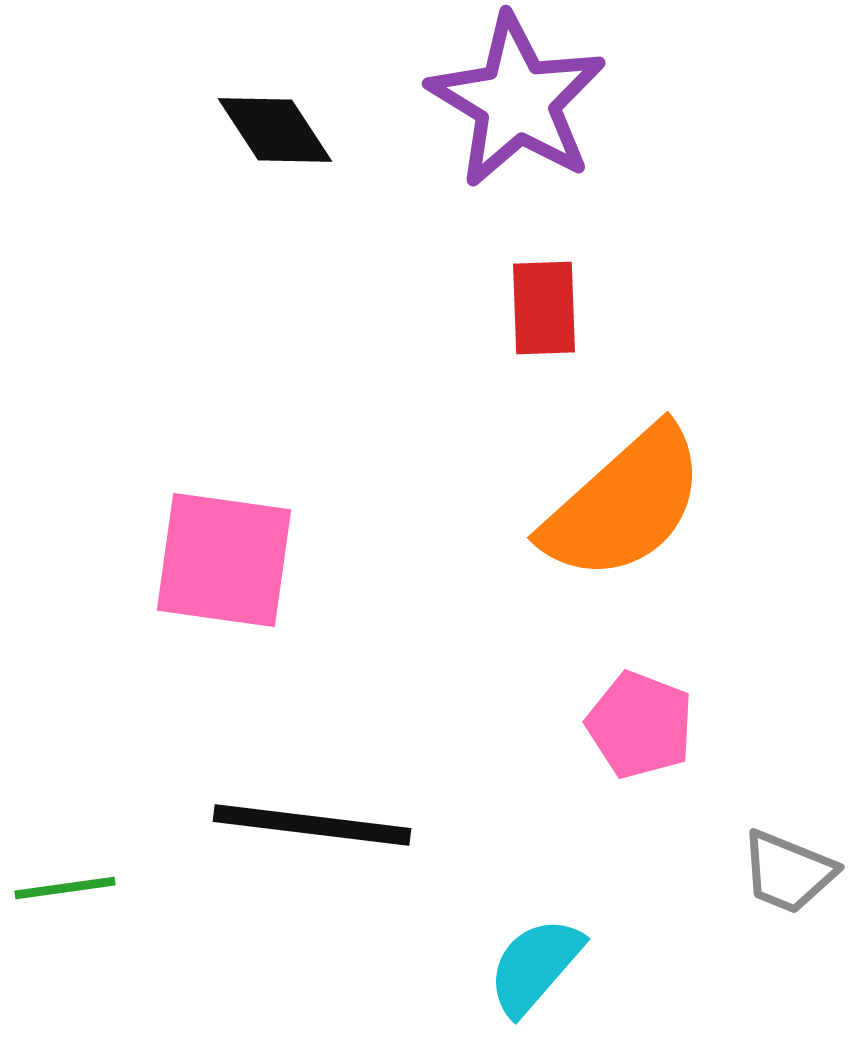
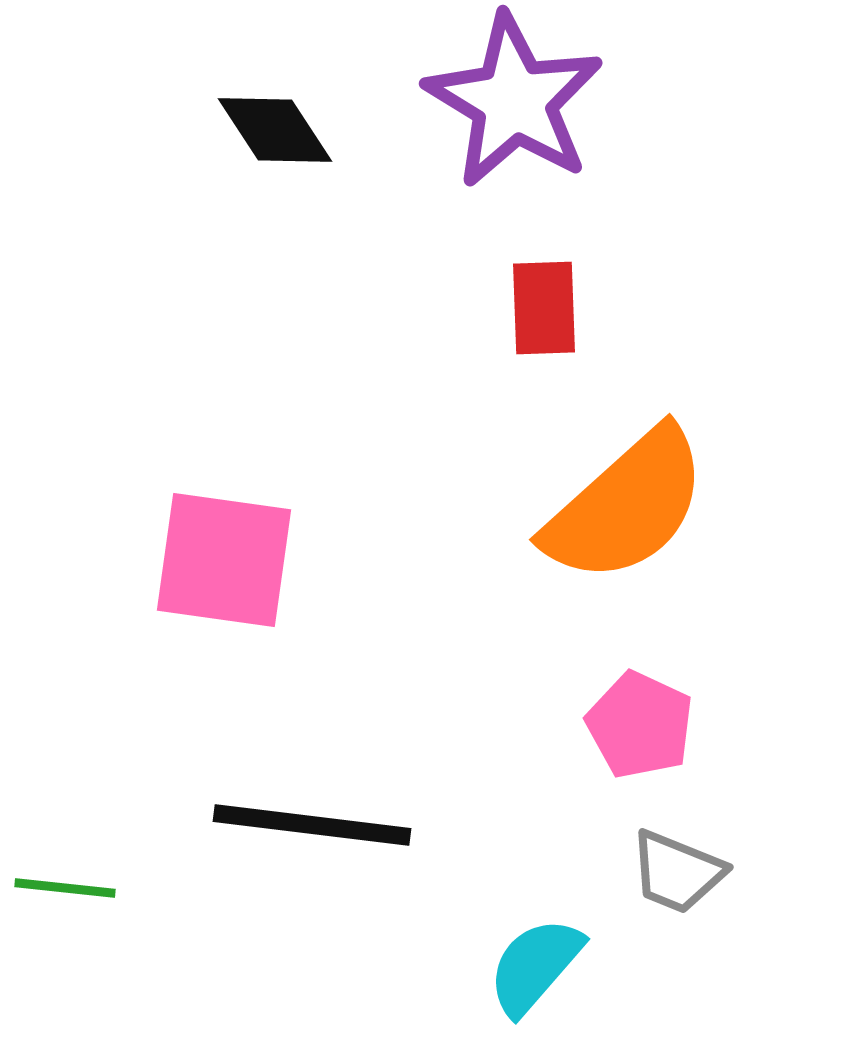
purple star: moved 3 px left
orange semicircle: moved 2 px right, 2 px down
pink pentagon: rotated 4 degrees clockwise
gray trapezoid: moved 111 px left
green line: rotated 14 degrees clockwise
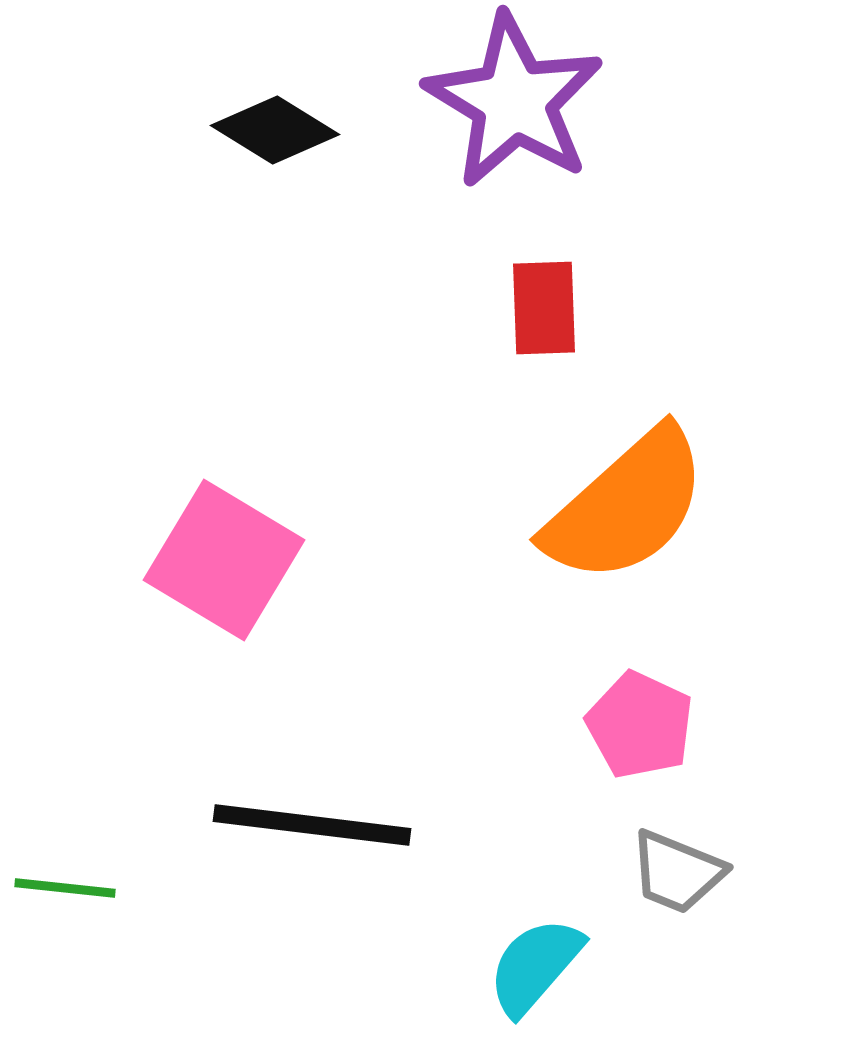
black diamond: rotated 25 degrees counterclockwise
pink square: rotated 23 degrees clockwise
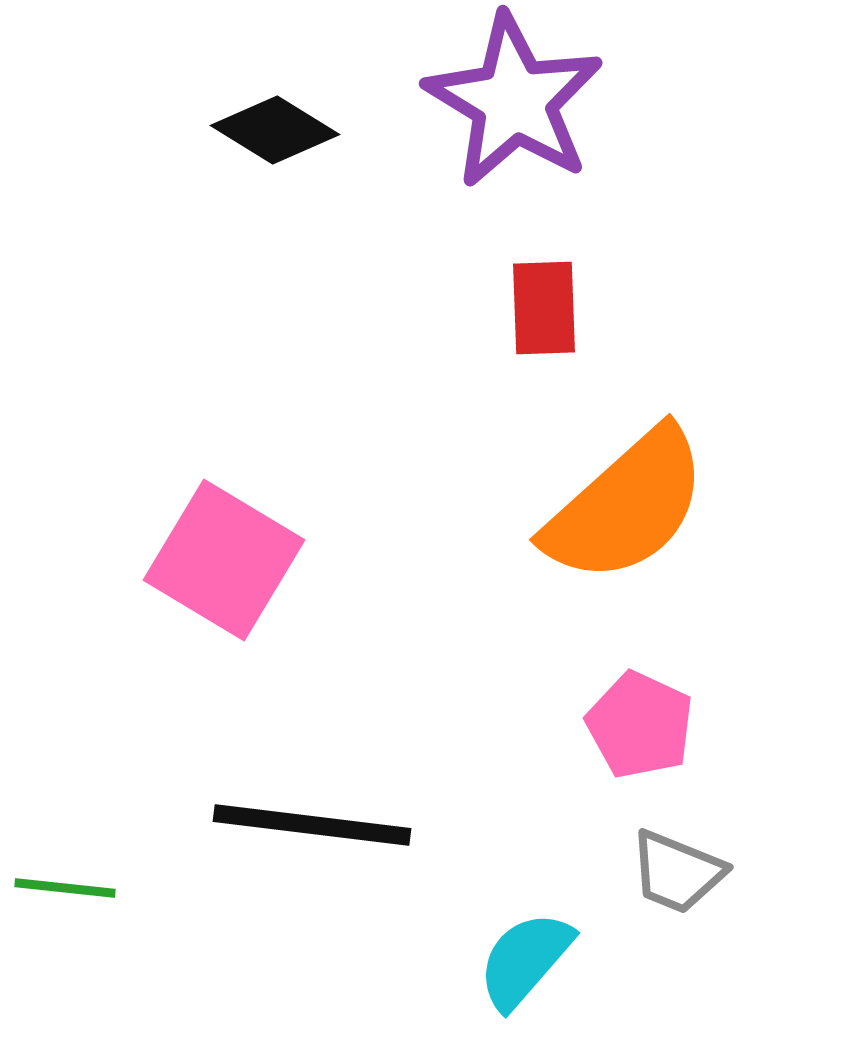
cyan semicircle: moved 10 px left, 6 px up
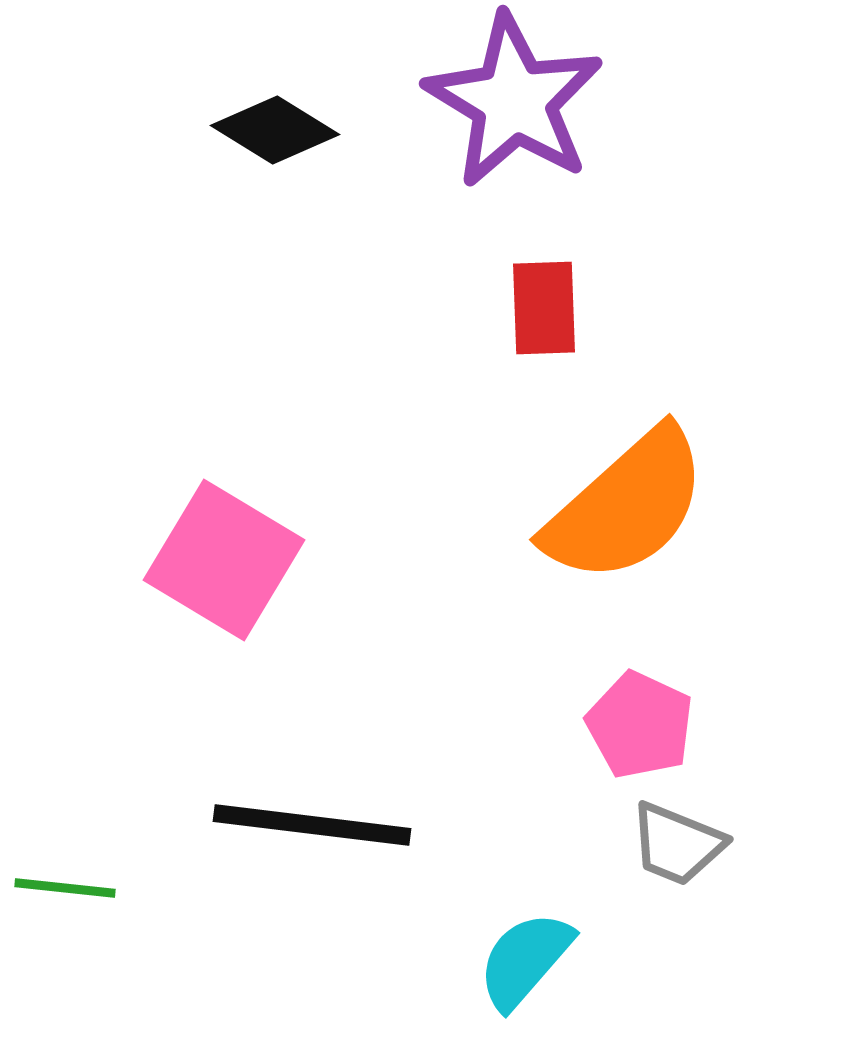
gray trapezoid: moved 28 px up
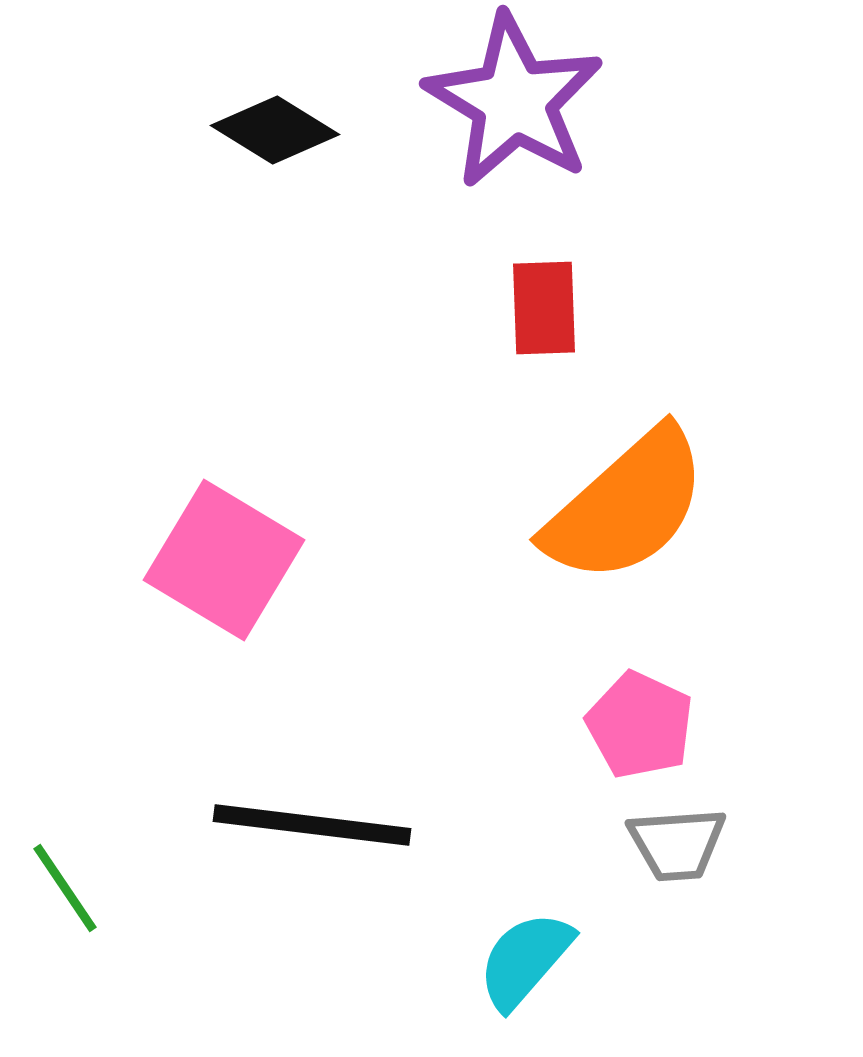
gray trapezoid: rotated 26 degrees counterclockwise
green line: rotated 50 degrees clockwise
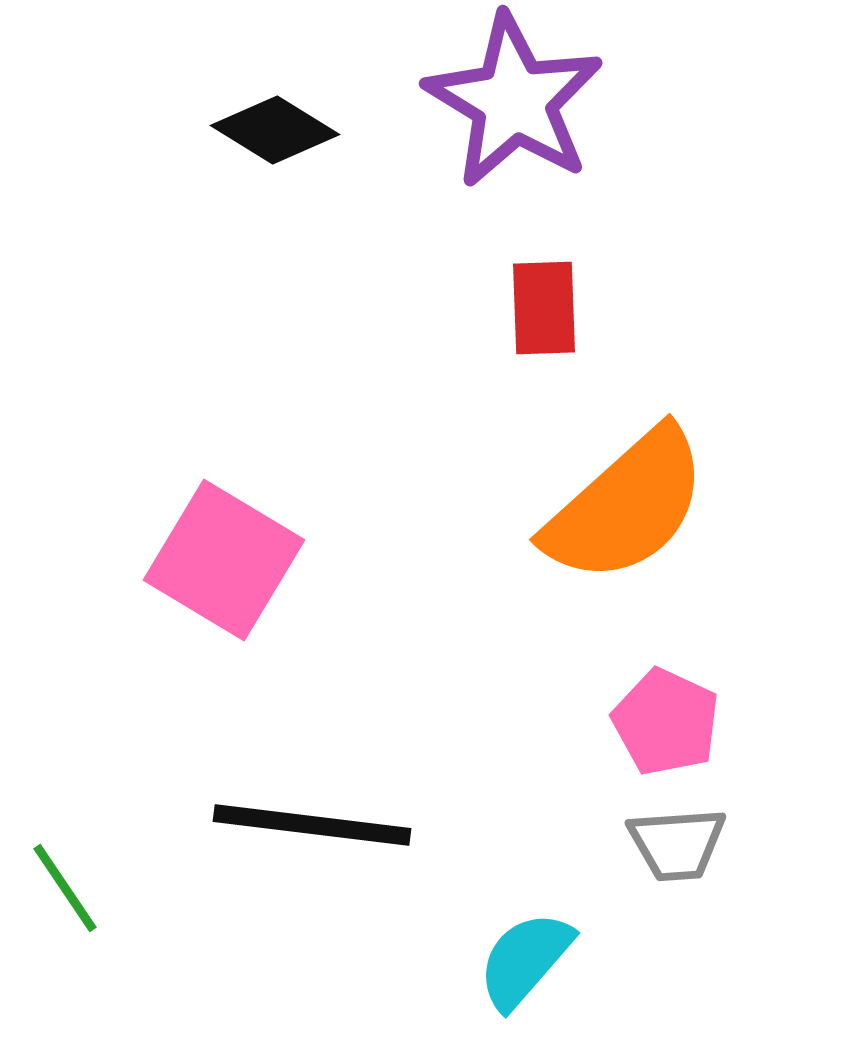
pink pentagon: moved 26 px right, 3 px up
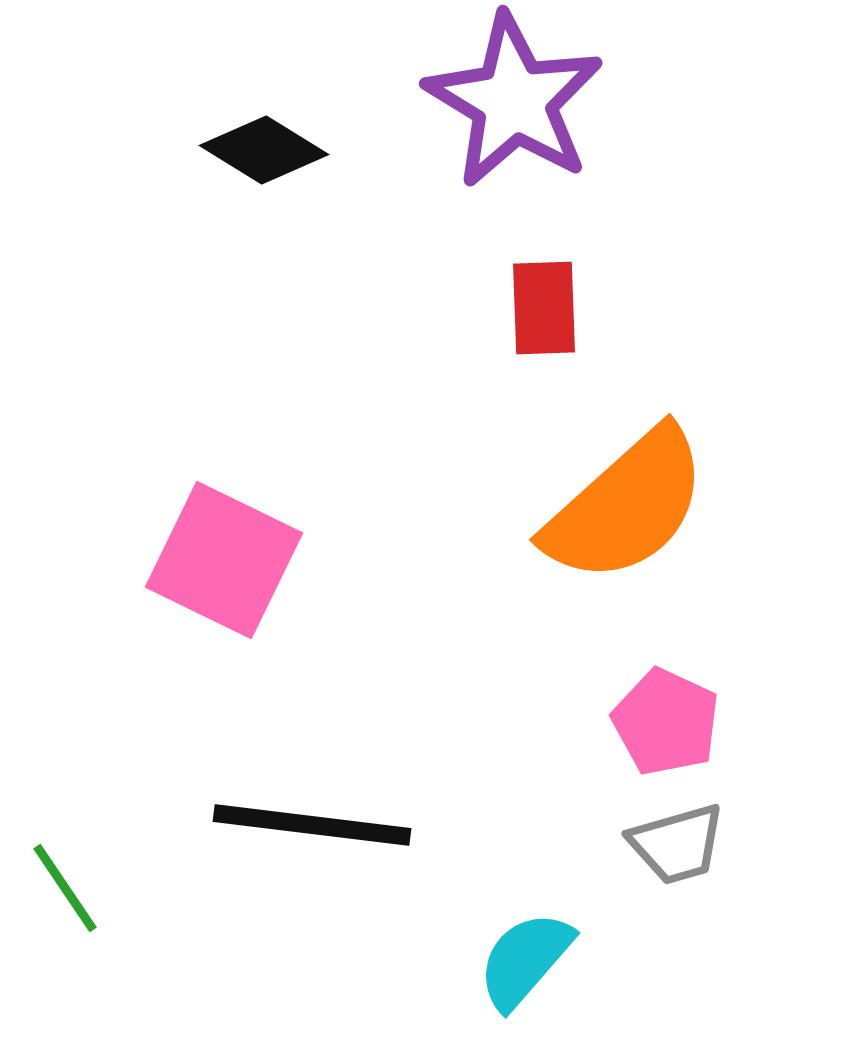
black diamond: moved 11 px left, 20 px down
pink square: rotated 5 degrees counterclockwise
gray trapezoid: rotated 12 degrees counterclockwise
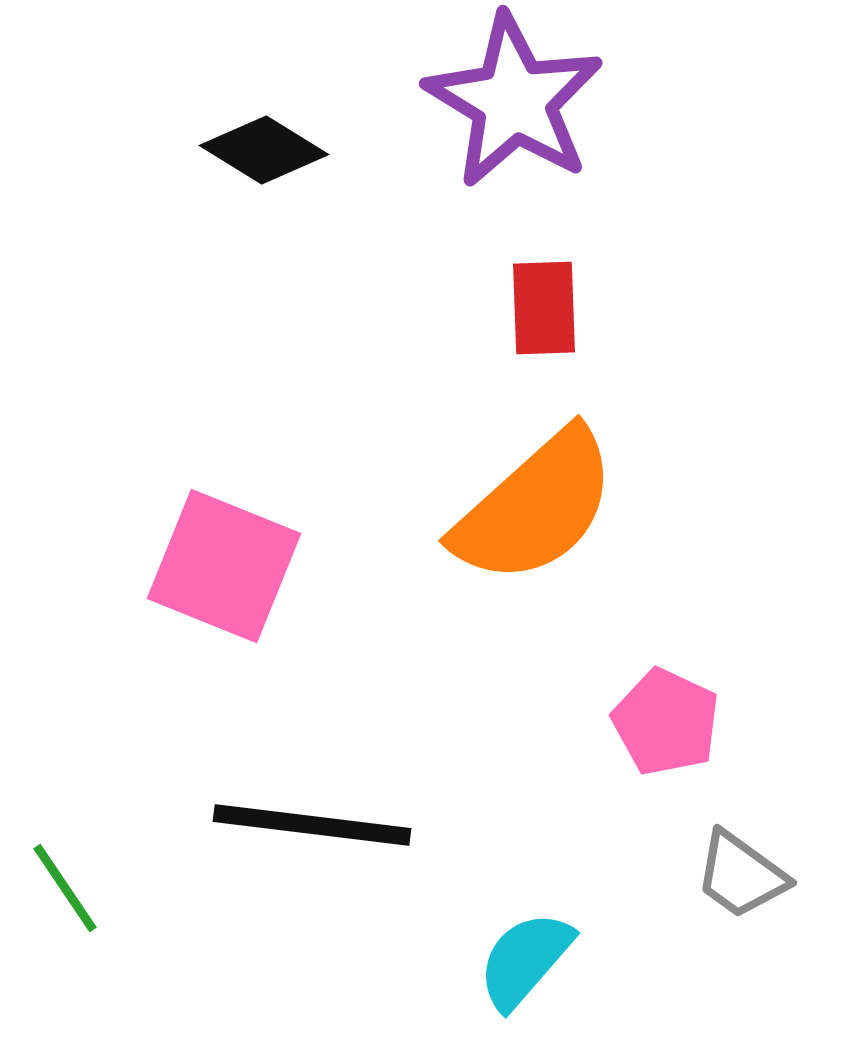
orange semicircle: moved 91 px left, 1 px down
pink square: moved 6 px down; rotated 4 degrees counterclockwise
gray trapezoid: moved 64 px right, 31 px down; rotated 52 degrees clockwise
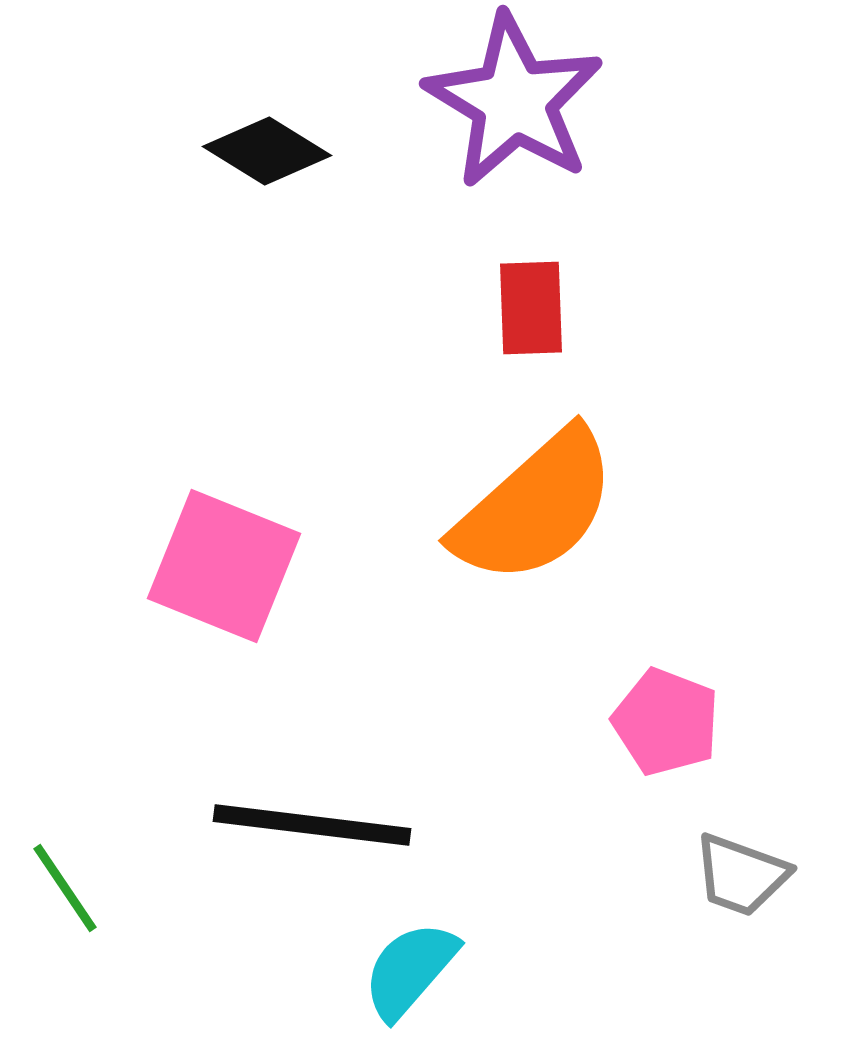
black diamond: moved 3 px right, 1 px down
red rectangle: moved 13 px left
pink pentagon: rotated 4 degrees counterclockwise
gray trapezoid: rotated 16 degrees counterclockwise
cyan semicircle: moved 115 px left, 10 px down
